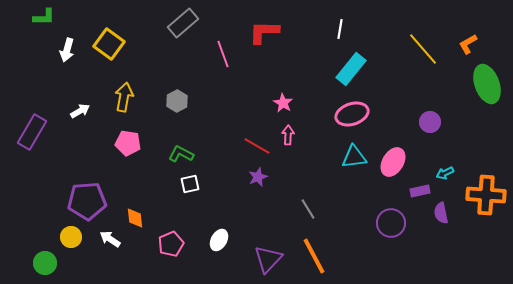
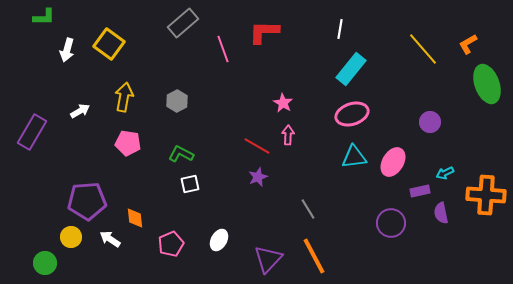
pink line at (223, 54): moved 5 px up
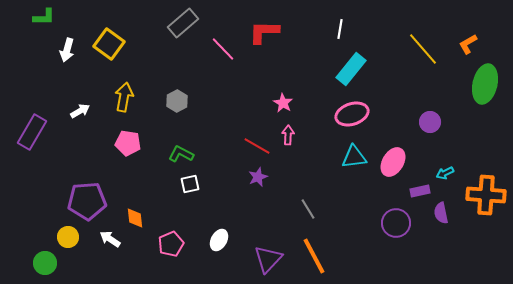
pink line at (223, 49): rotated 24 degrees counterclockwise
green ellipse at (487, 84): moved 2 px left; rotated 33 degrees clockwise
purple circle at (391, 223): moved 5 px right
yellow circle at (71, 237): moved 3 px left
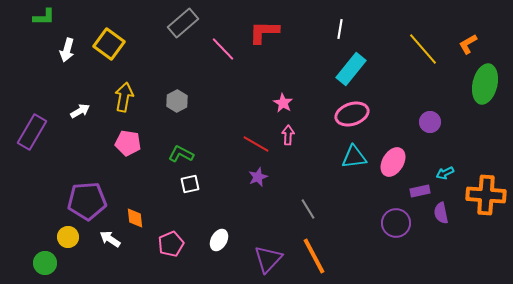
red line at (257, 146): moved 1 px left, 2 px up
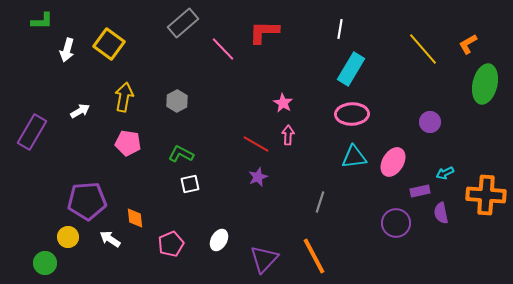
green L-shape at (44, 17): moved 2 px left, 4 px down
cyan rectangle at (351, 69): rotated 8 degrees counterclockwise
pink ellipse at (352, 114): rotated 16 degrees clockwise
gray line at (308, 209): moved 12 px right, 7 px up; rotated 50 degrees clockwise
purple triangle at (268, 259): moved 4 px left
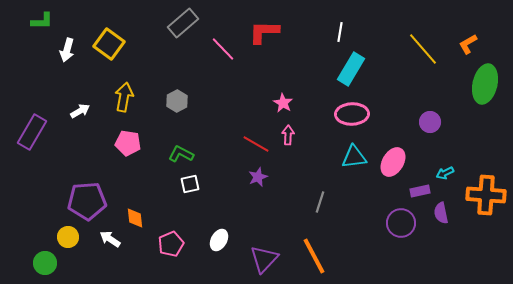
white line at (340, 29): moved 3 px down
purple circle at (396, 223): moved 5 px right
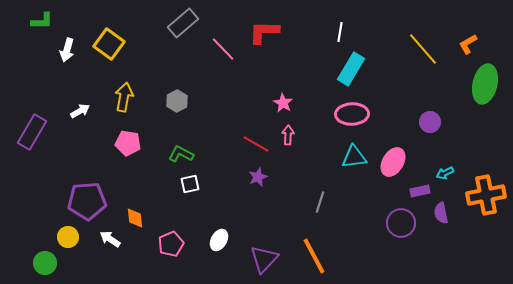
orange cross at (486, 195): rotated 15 degrees counterclockwise
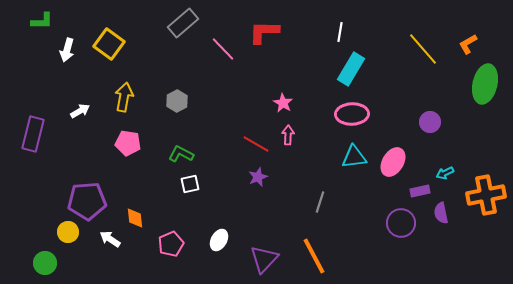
purple rectangle at (32, 132): moved 1 px right, 2 px down; rotated 16 degrees counterclockwise
yellow circle at (68, 237): moved 5 px up
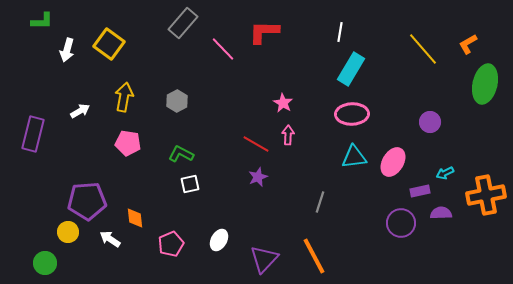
gray rectangle at (183, 23): rotated 8 degrees counterclockwise
purple semicircle at (441, 213): rotated 100 degrees clockwise
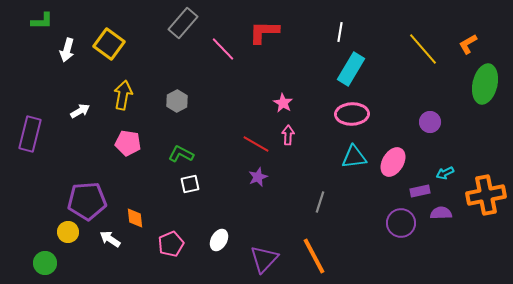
yellow arrow at (124, 97): moved 1 px left, 2 px up
purple rectangle at (33, 134): moved 3 px left
